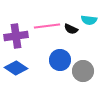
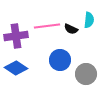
cyan semicircle: rotated 91 degrees counterclockwise
gray circle: moved 3 px right, 3 px down
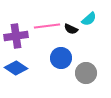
cyan semicircle: moved 1 px up; rotated 42 degrees clockwise
blue circle: moved 1 px right, 2 px up
gray circle: moved 1 px up
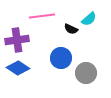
pink line: moved 5 px left, 10 px up
purple cross: moved 1 px right, 4 px down
blue diamond: moved 2 px right
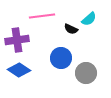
blue diamond: moved 1 px right, 2 px down
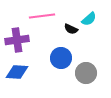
blue diamond: moved 2 px left, 2 px down; rotated 30 degrees counterclockwise
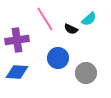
pink line: moved 3 px right, 3 px down; rotated 65 degrees clockwise
blue circle: moved 3 px left
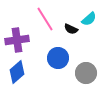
blue diamond: rotated 45 degrees counterclockwise
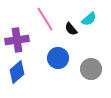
black semicircle: rotated 24 degrees clockwise
gray circle: moved 5 px right, 4 px up
